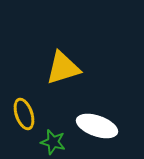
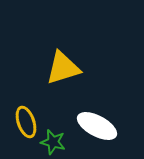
yellow ellipse: moved 2 px right, 8 px down
white ellipse: rotated 9 degrees clockwise
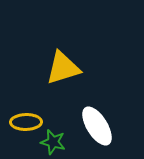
yellow ellipse: rotated 72 degrees counterclockwise
white ellipse: rotated 30 degrees clockwise
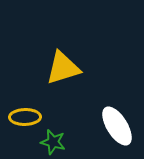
yellow ellipse: moved 1 px left, 5 px up
white ellipse: moved 20 px right
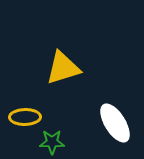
white ellipse: moved 2 px left, 3 px up
green star: moved 1 px left; rotated 15 degrees counterclockwise
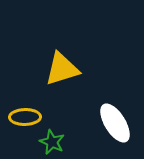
yellow triangle: moved 1 px left, 1 px down
green star: rotated 25 degrees clockwise
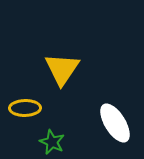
yellow triangle: rotated 39 degrees counterclockwise
yellow ellipse: moved 9 px up
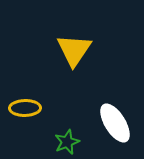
yellow triangle: moved 12 px right, 19 px up
green star: moved 15 px right; rotated 25 degrees clockwise
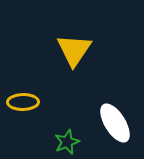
yellow ellipse: moved 2 px left, 6 px up
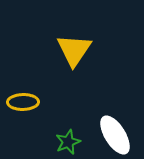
white ellipse: moved 12 px down
green star: moved 1 px right
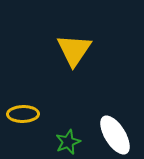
yellow ellipse: moved 12 px down
